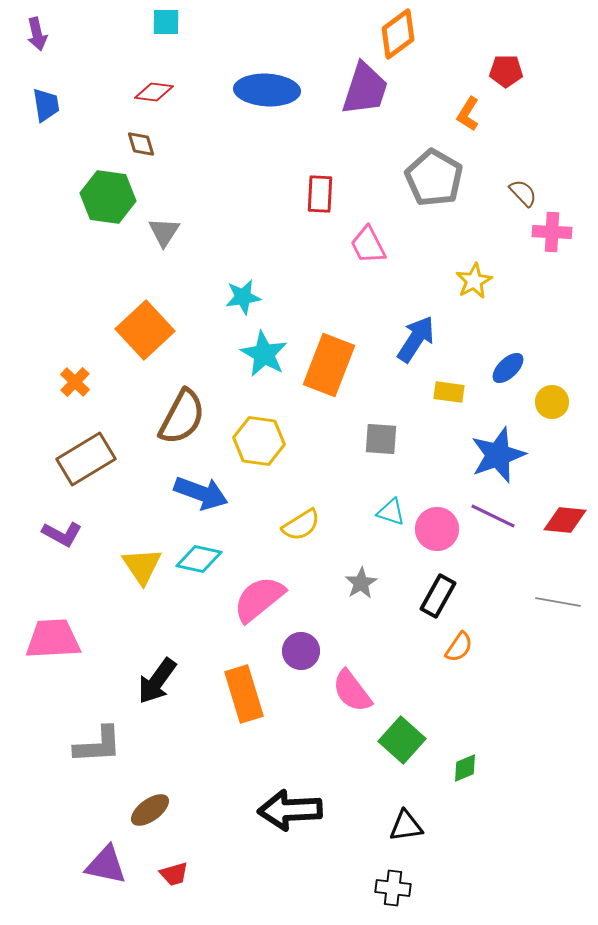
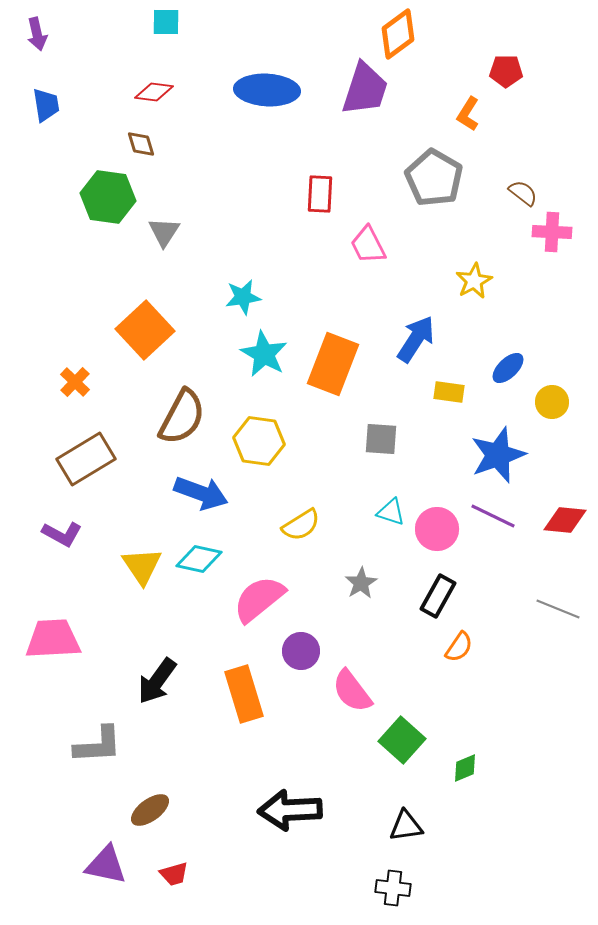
brown semicircle at (523, 193): rotated 8 degrees counterclockwise
orange rectangle at (329, 365): moved 4 px right, 1 px up
gray line at (558, 602): moved 7 px down; rotated 12 degrees clockwise
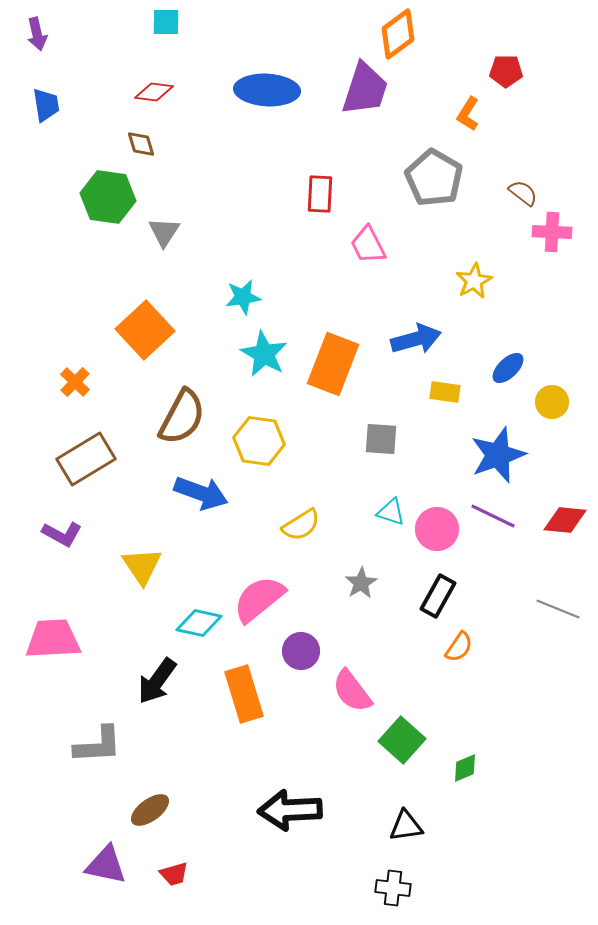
blue arrow at (416, 339): rotated 42 degrees clockwise
yellow rectangle at (449, 392): moved 4 px left
cyan diamond at (199, 559): moved 64 px down
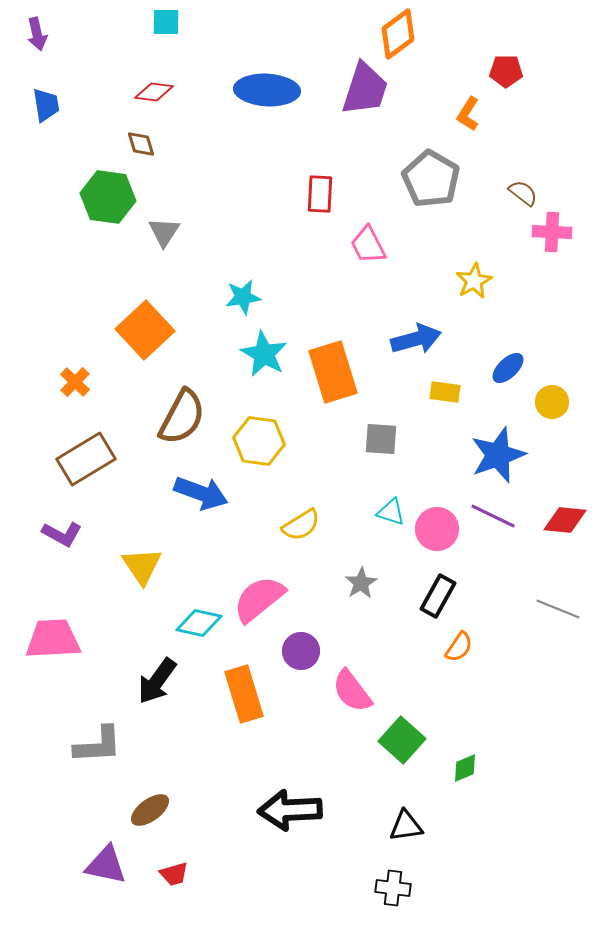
gray pentagon at (434, 178): moved 3 px left, 1 px down
orange rectangle at (333, 364): moved 8 px down; rotated 38 degrees counterclockwise
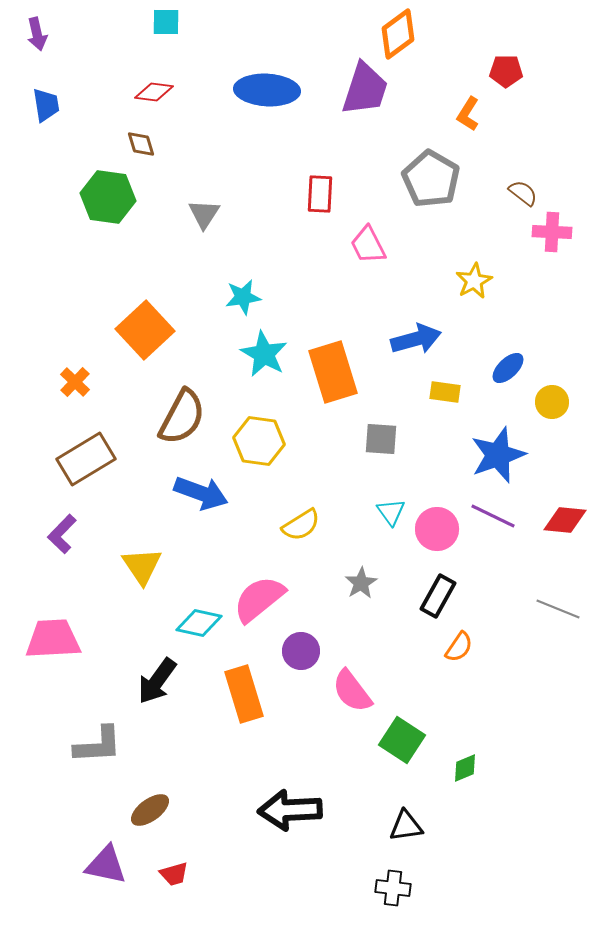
gray triangle at (164, 232): moved 40 px right, 18 px up
cyan triangle at (391, 512): rotated 36 degrees clockwise
purple L-shape at (62, 534): rotated 105 degrees clockwise
green square at (402, 740): rotated 9 degrees counterclockwise
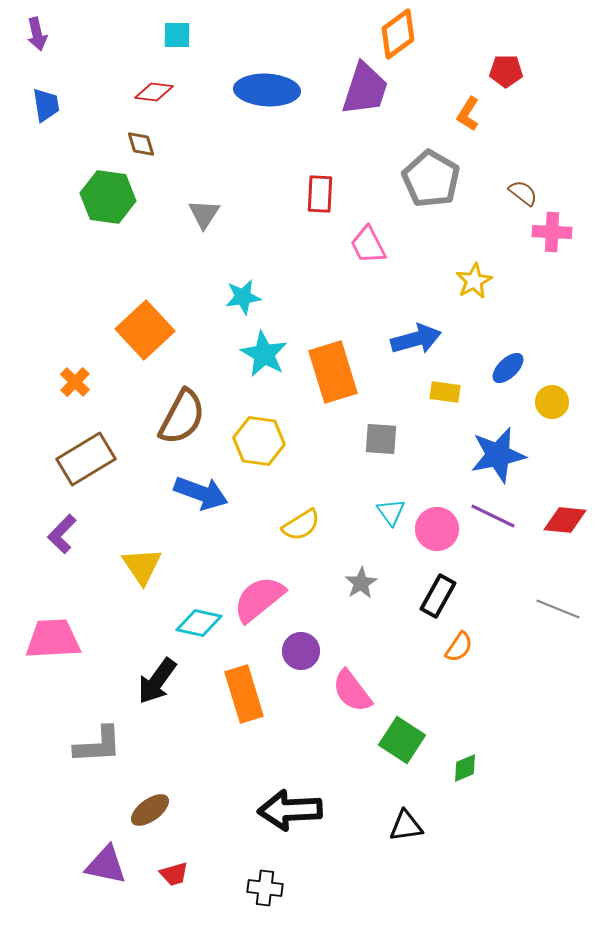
cyan square at (166, 22): moved 11 px right, 13 px down
blue star at (498, 455): rotated 8 degrees clockwise
black cross at (393, 888): moved 128 px left
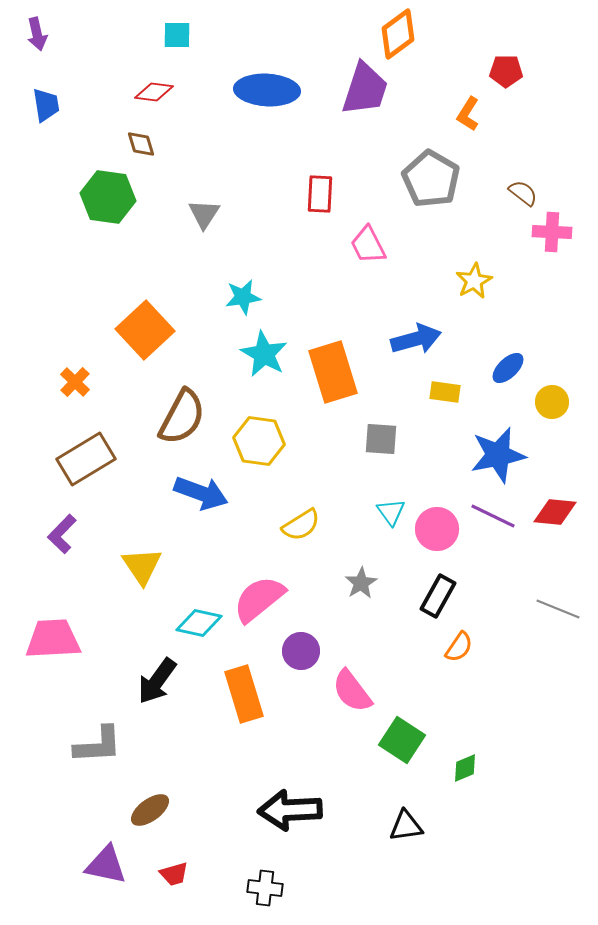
red diamond at (565, 520): moved 10 px left, 8 px up
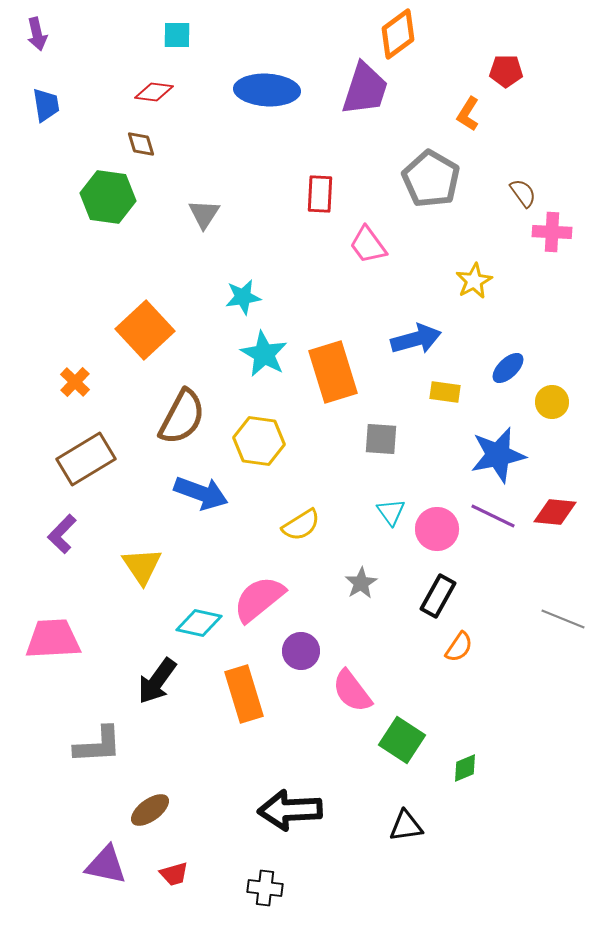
brown semicircle at (523, 193): rotated 16 degrees clockwise
pink trapezoid at (368, 245): rotated 9 degrees counterclockwise
gray line at (558, 609): moved 5 px right, 10 px down
